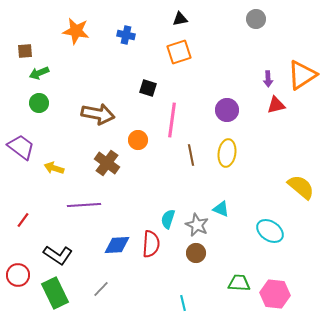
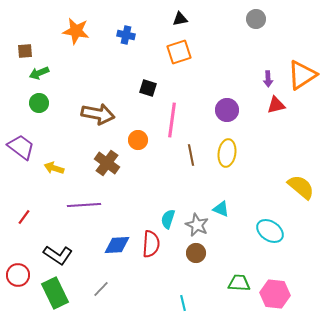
red line: moved 1 px right, 3 px up
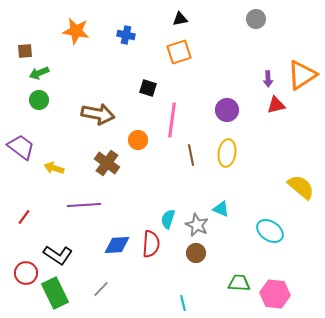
green circle: moved 3 px up
red circle: moved 8 px right, 2 px up
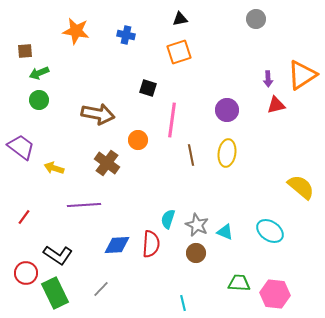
cyan triangle: moved 4 px right, 23 px down
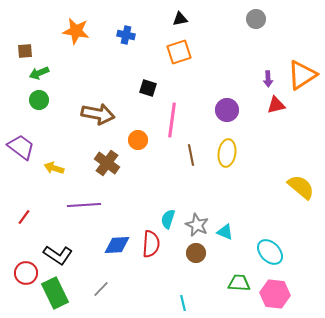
cyan ellipse: moved 21 px down; rotated 12 degrees clockwise
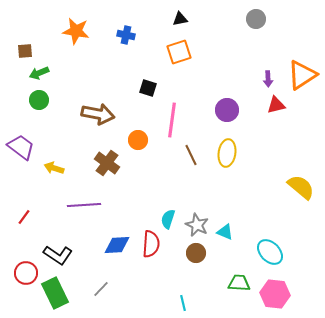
brown line: rotated 15 degrees counterclockwise
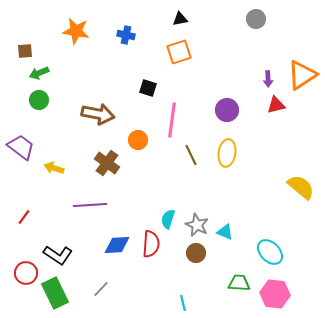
purple line: moved 6 px right
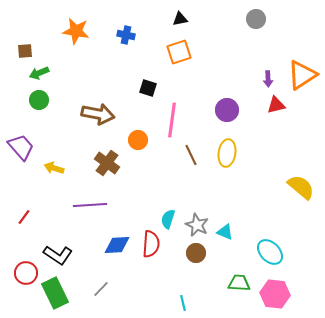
purple trapezoid: rotated 12 degrees clockwise
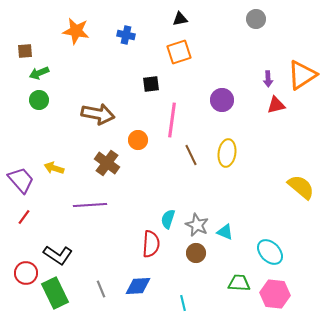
black square: moved 3 px right, 4 px up; rotated 24 degrees counterclockwise
purple circle: moved 5 px left, 10 px up
purple trapezoid: moved 33 px down
blue diamond: moved 21 px right, 41 px down
gray line: rotated 66 degrees counterclockwise
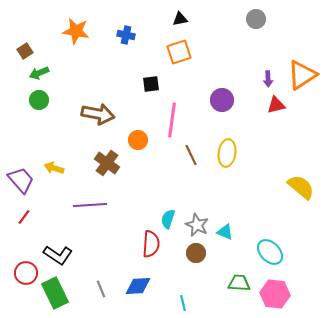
brown square: rotated 28 degrees counterclockwise
